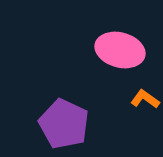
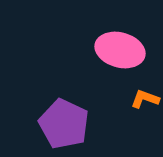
orange L-shape: rotated 16 degrees counterclockwise
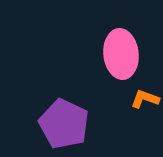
pink ellipse: moved 1 px right, 4 px down; rotated 69 degrees clockwise
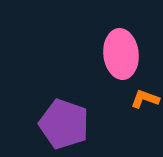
purple pentagon: rotated 6 degrees counterclockwise
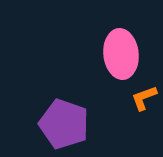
orange L-shape: moved 1 px left, 1 px up; rotated 40 degrees counterclockwise
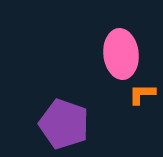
orange L-shape: moved 2 px left, 4 px up; rotated 20 degrees clockwise
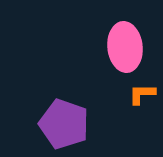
pink ellipse: moved 4 px right, 7 px up
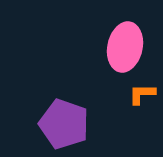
pink ellipse: rotated 18 degrees clockwise
